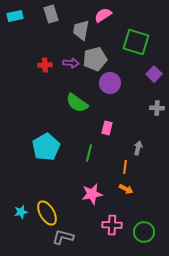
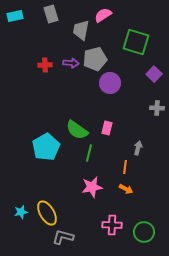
green semicircle: moved 27 px down
pink star: moved 7 px up
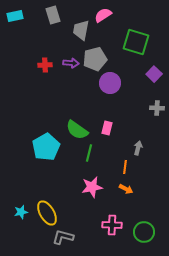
gray rectangle: moved 2 px right, 1 px down
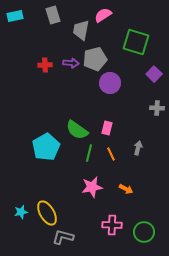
orange line: moved 14 px left, 13 px up; rotated 32 degrees counterclockwise
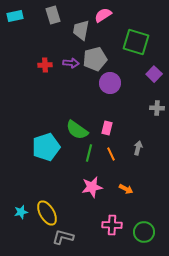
cyan pentagon: rotated 12 degrees clockwise
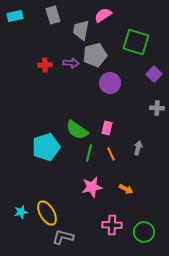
gray pentagon: moved 4 px up
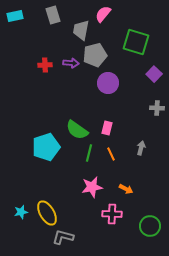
pink semicircle: moved 1 px up; rotated 18 degrees counterclockwise
purple circle: moved 2 px left
gray arrow: moved 3 px right
pink cross: moved 11 px up
green circle: moved 6 px right, 6 px up
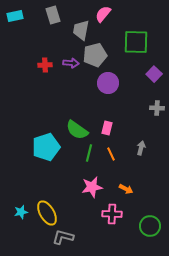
green square: rotated 16 degrees counterclockwise
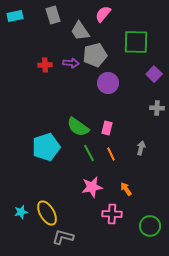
gray trapezoid: moved 1 px left, 1 px down; rotated 45 degrees counterclockwise
green semicircle: moved 1 px right, 3 px up
green line: rotated 42 degrees counterclockwise
orange arrow: rotated 152 degrees counterclockwise
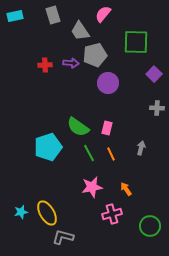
cyan pentagon: moved 2 px right
pink cross: rotated 18 degrees counterclockwise
